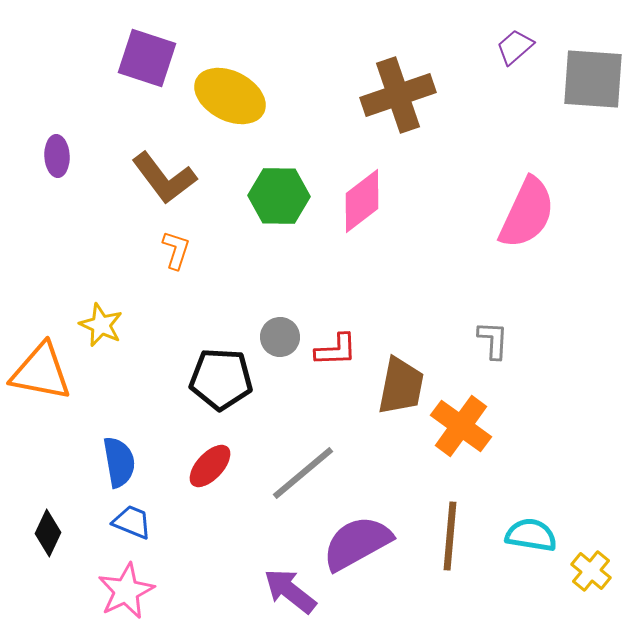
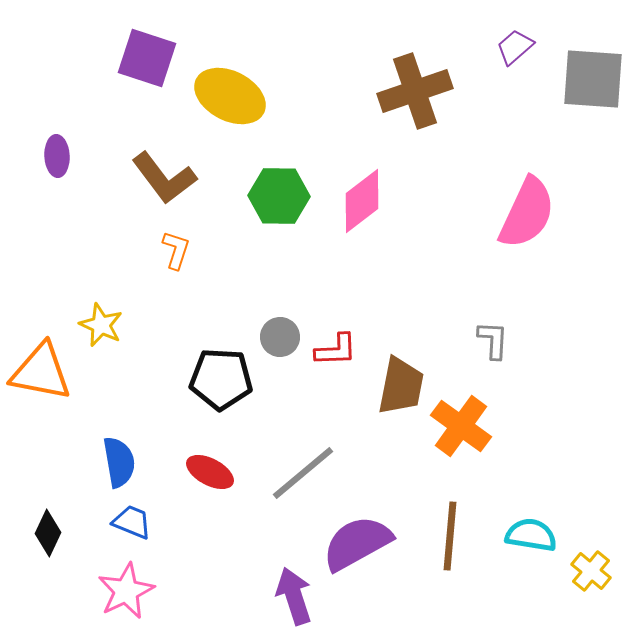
brown cross: moved 17 px right, 4 px up
red ellipse: moved 6 px down; rotated 75 degrees clockwise
purple arrow: moved 4 px right, 5 px down; rotated 34 degrees clockwise
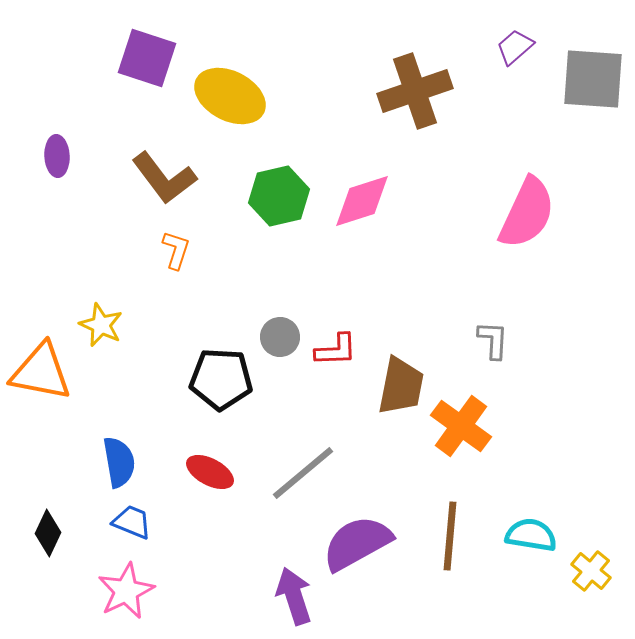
green hexagon: rotated 14 degrees counterclockwise
pink diamond: rotated 20 degrees clockwise
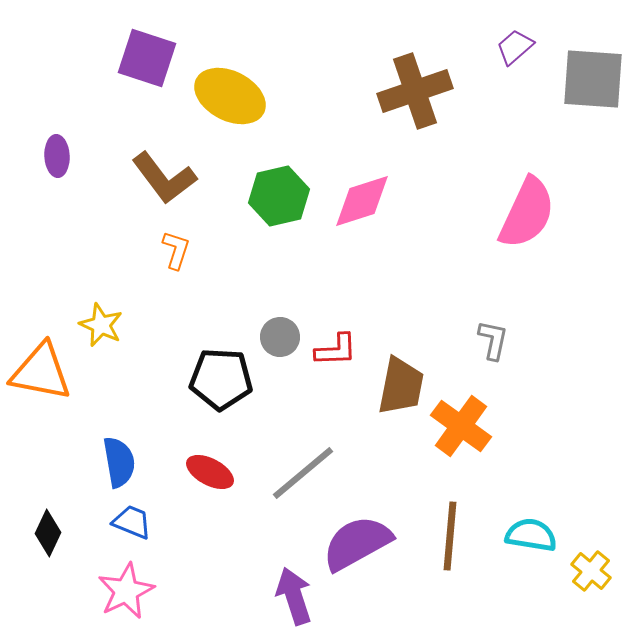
gray L-shape: rotated 9 degrees clockwise
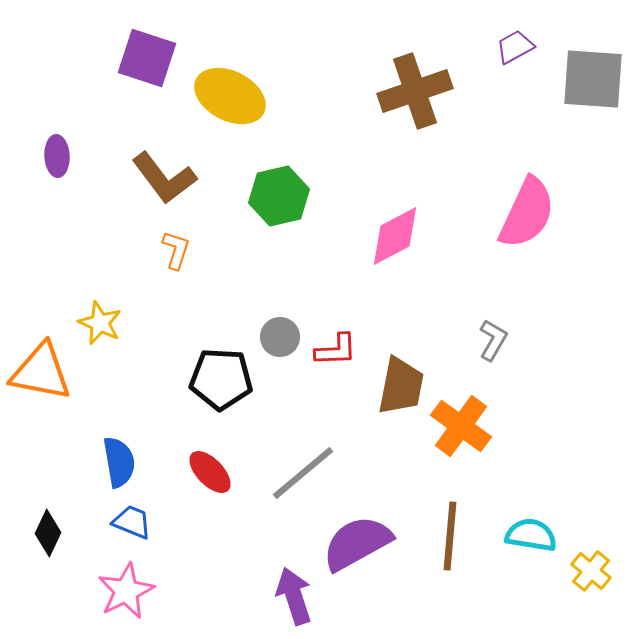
purple trapezoid: rotated 12 degrees clockwise
pink diamond: moved 33 px right, 35 px down; rotated 10 degrees counterclockwise
yellow star: moved 1 px left, 2 px up
gray L-shape: rotated 18 degrees clockwise
red ellipse: rotated 18 degrees clockwise
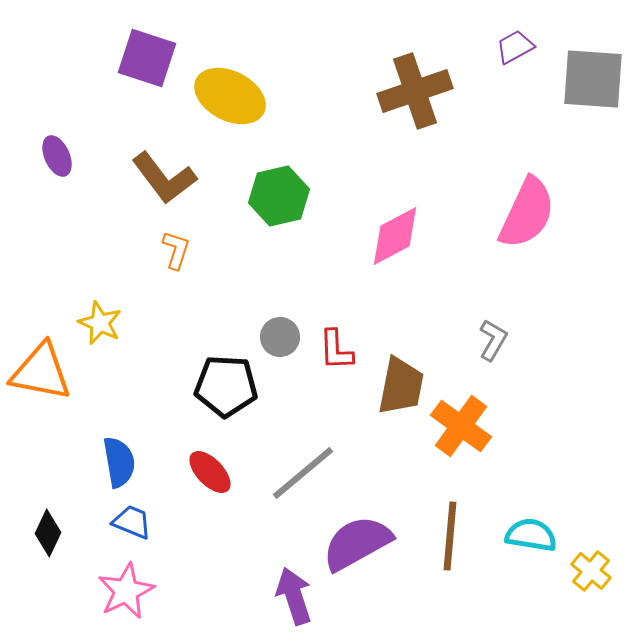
purple ellipse: rotated 21 degrees counterclockwise
red L-shape: rotated 90 degrees clockwise
black pentagon: moved 5 px right, 7 px down
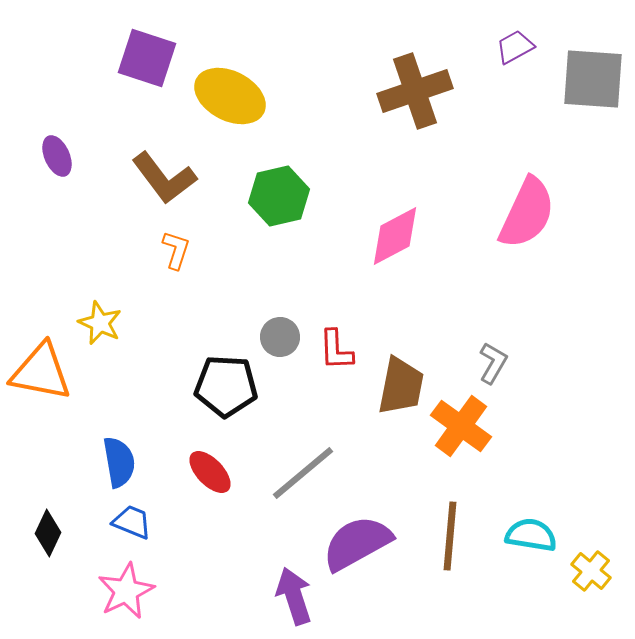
gray L-shape: moved 23 px down
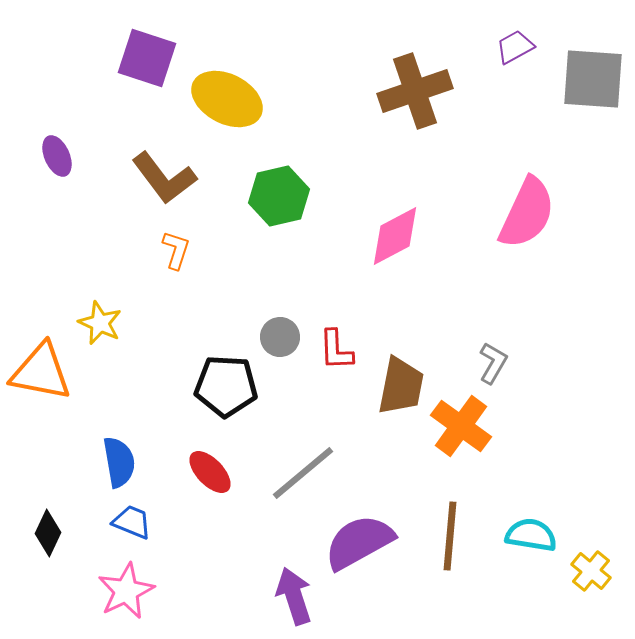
yellow ellipse: moved 3 px left, 3 px down
purple semicircle: moved 2 px right, 1 px up
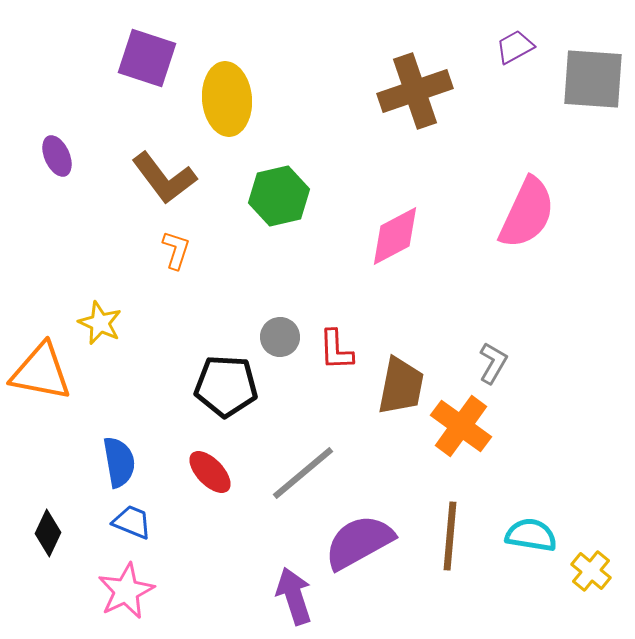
yellow ellipse: rotated 58 degrees clockwise
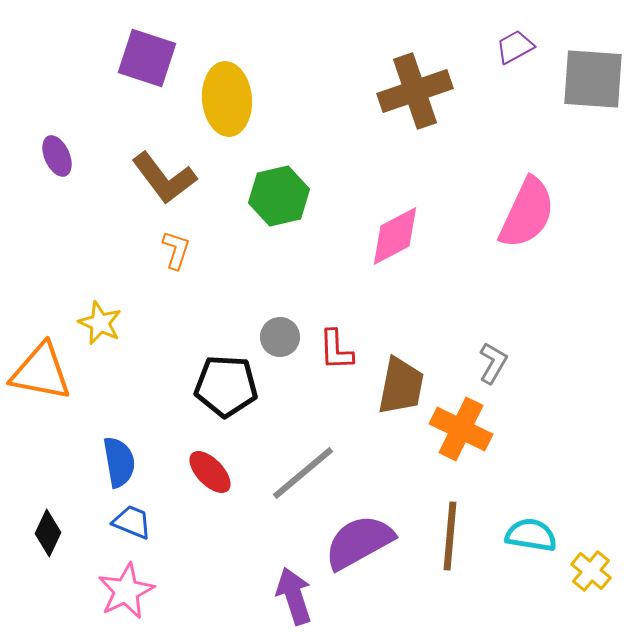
orange cross: moved 3 px down; rotated 10 degrees counterclockwise
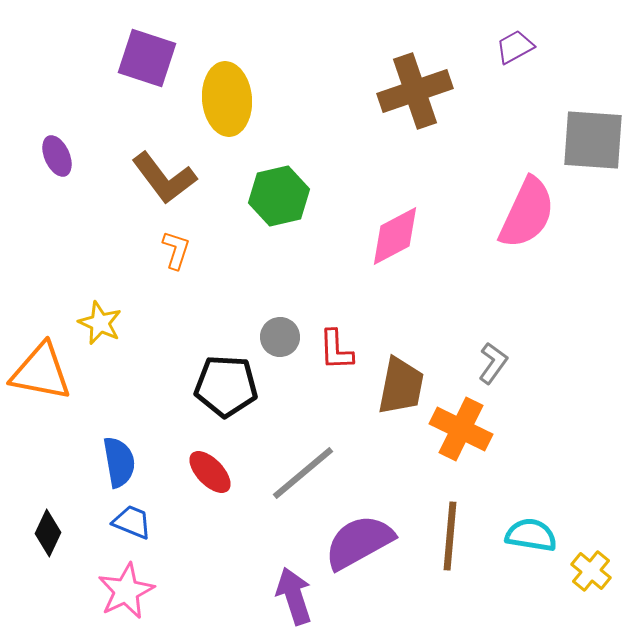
gray square: moved 61 px down
gray L-shape: rotated 6 degrees clockwise
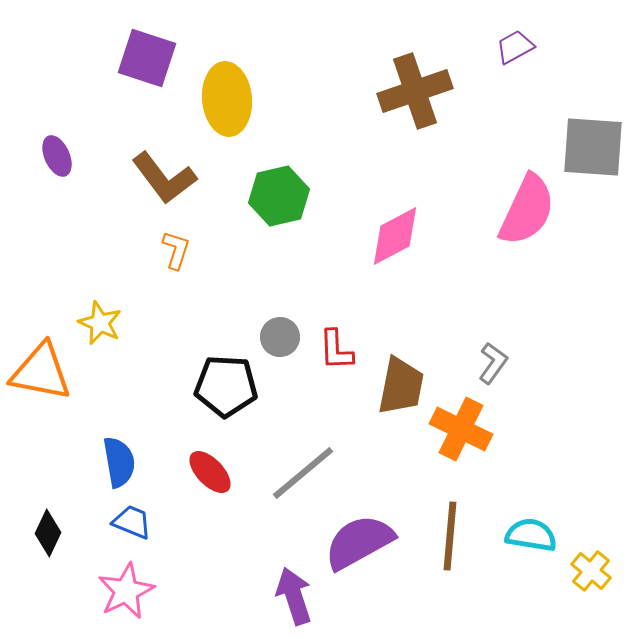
gray square: moved 7 px down
pink semicircle: moved 3 px up
